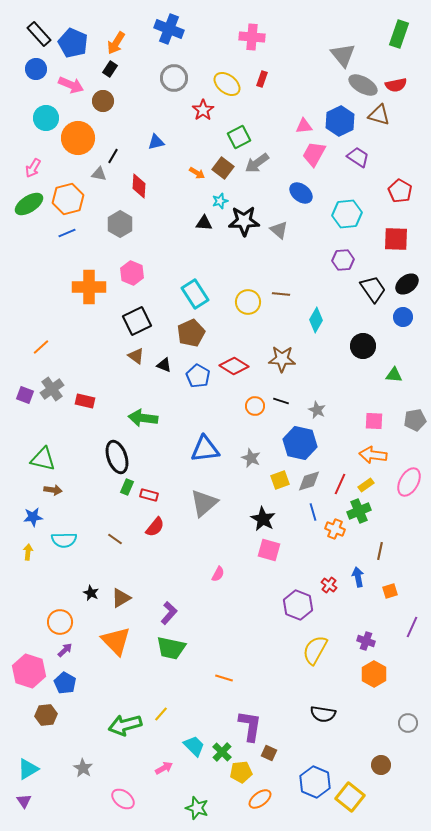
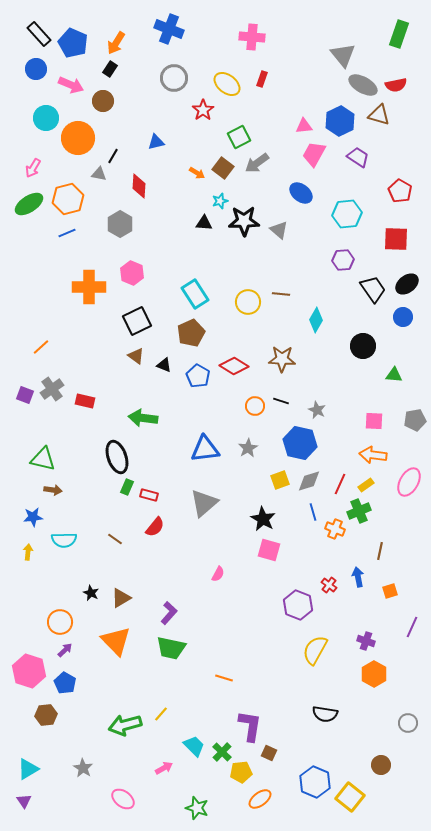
gray star at (251, 458): moved 3 px left, 10 px up; rotated 18 degrees clockwise
black semicircle at (323, 714): moved 2 px right
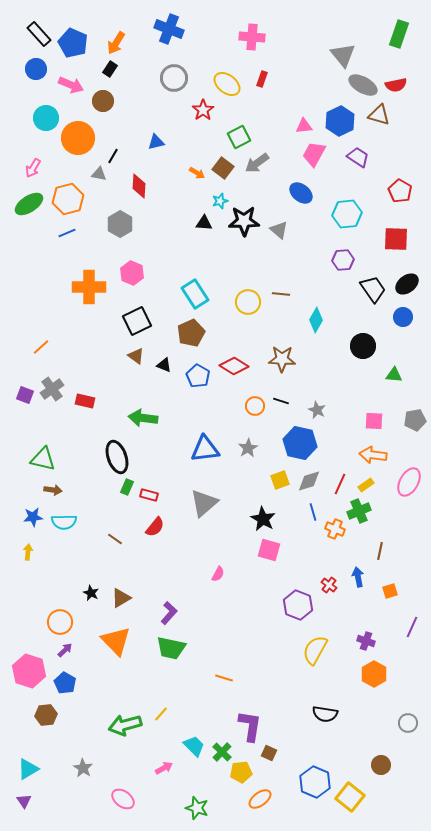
cyan semicircle at (64, 540): moved 18 px up
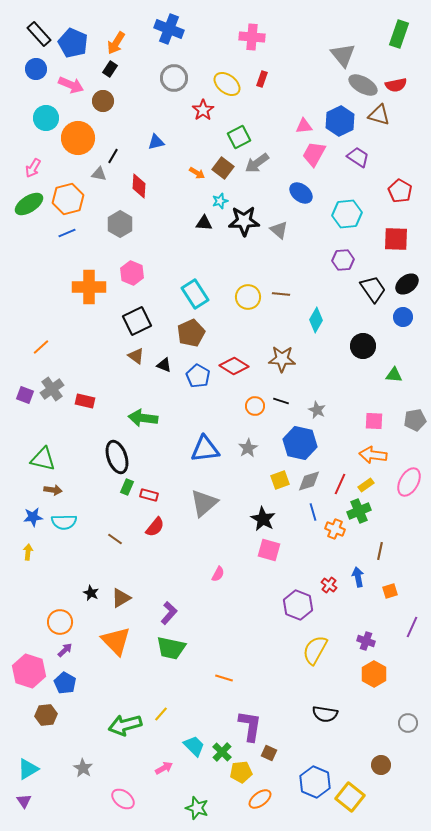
yellow circle at (248, 302): moved 5 px up
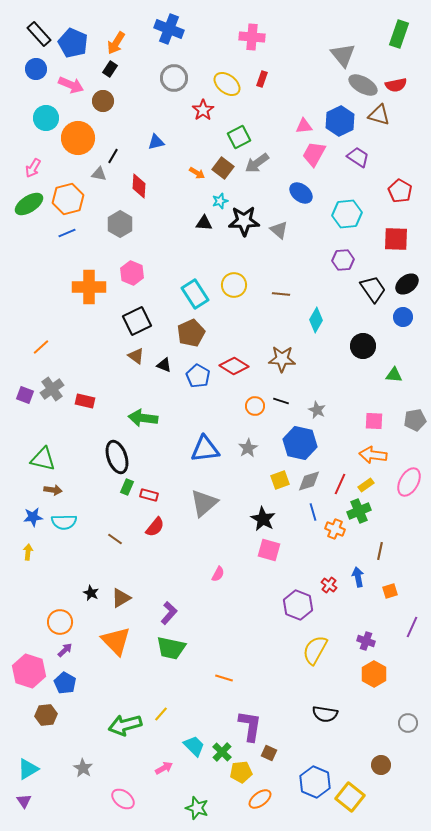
yellow circle at (248, 297): moved 14 px left, 12 px up
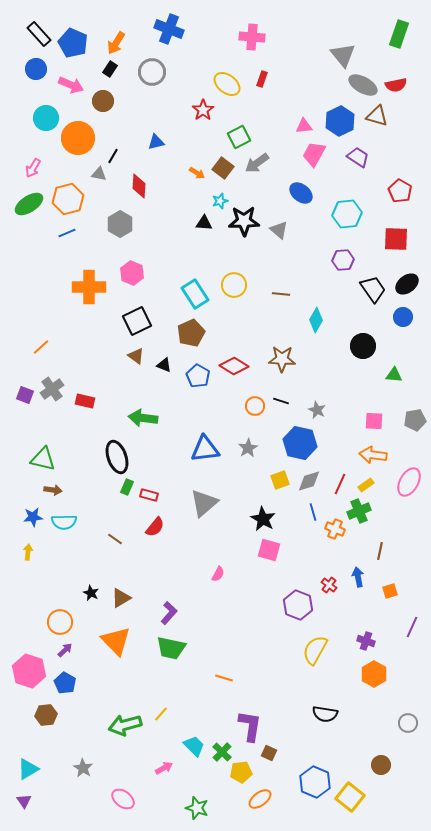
gray circle at (174, 78): moved 22 px left, 6 px up
brown triangle at (379, 115): moved 2 px left, 1 px down
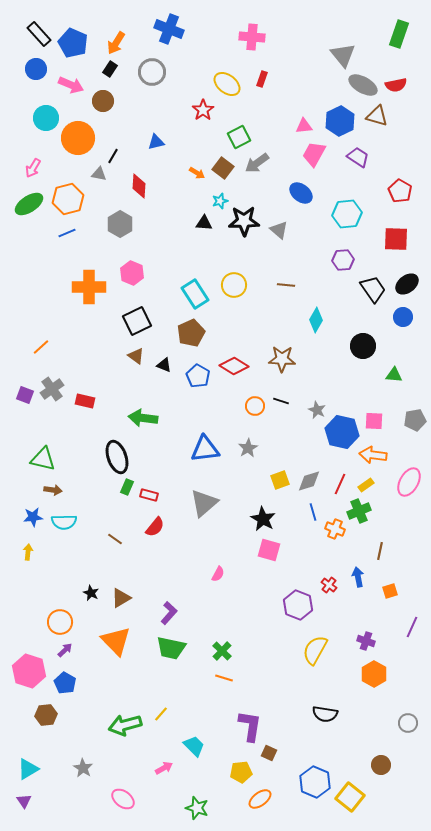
brown line at (281, 294): moved 5 px right, 9 px up
blue hexagon at (300, 443): moved 42 px right, 11 px up
green cross at (222, 752): moved 101 px up
